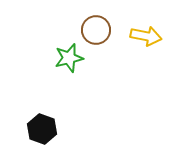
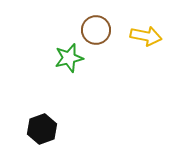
black hexagon: rotated 20 degrees clockwise
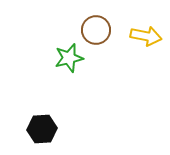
black hexagon: rotated 16 degrees clockwise
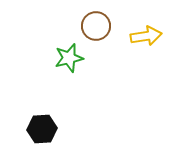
brown circle: moved 4 px up
yellow arrow: rotated 20 degrees counterclockwise
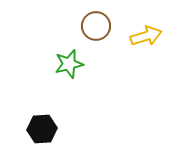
yellow arrow: rotated 8 degrees counterclockwise
green star: moved 6 px down
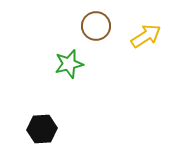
yellow arrow: rotated 16 degrees counterclockwise
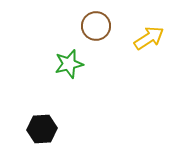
yellow arrow: moved 3 px right, 2 px down
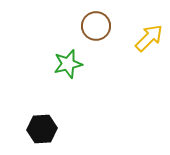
yellow arrow: rotated 12 degrees counterclockwise
green star: moved 1 px left
